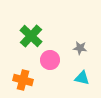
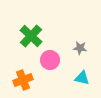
orange cross: rotated 36 degrees counterclockwise
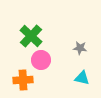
pink circle: moved 9 px left
orange cross: rotated 18 degrees clockwise
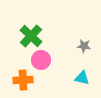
gray star: moved 4 px right, 2 px up
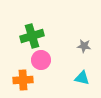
green cross: moved 1 px right; rotated 30 degrees clockwise
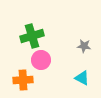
cyan triangle: rotated 14 degrees clockwise
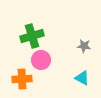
orange cross: moved 1 px left, 1 px up
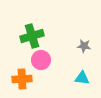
cyan triangle: rotated 21 degrees counterclockwise
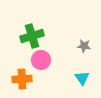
cyan triangle: rotated 49 degrees clockwise
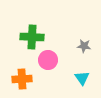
green cross: moved 1 px down; rotated 20 degrees clockwise
pink circle: moved 7 px right
